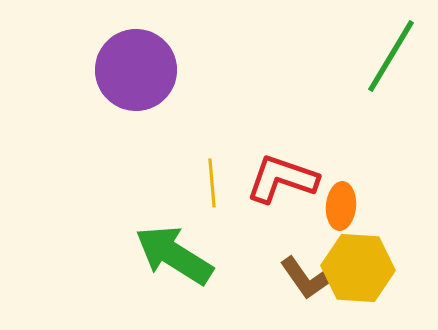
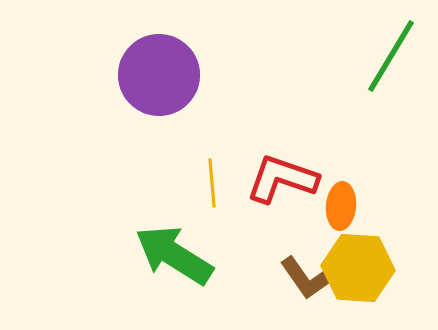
purple circle: moved 23 px right, 5 px down
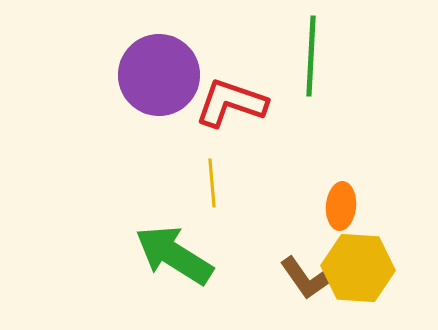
green line: moved 80 px left; rotated 28 degrees counterclockwise
red L-shape: moved 51 px left, 76 px up
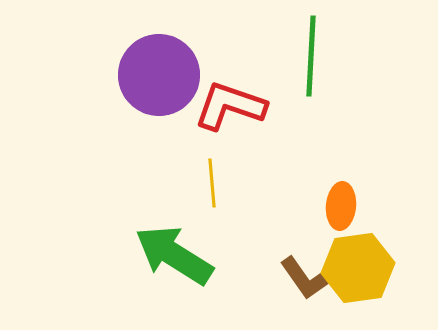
red L-shape: moved 1 px left, 3 px down
yellow hexagon: rotated 12 degrees counterclockwise
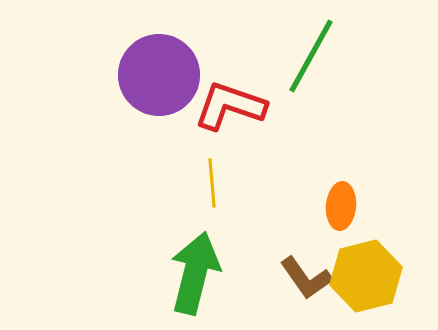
green line: rotated 26 degrees clockwise
green arrow: moved 21 px right, 18 px down; rotated 72 degrees clockwise
yellow hexagon: moved 8 px right, 8 px down; rotated 6 degrees counterclockwise
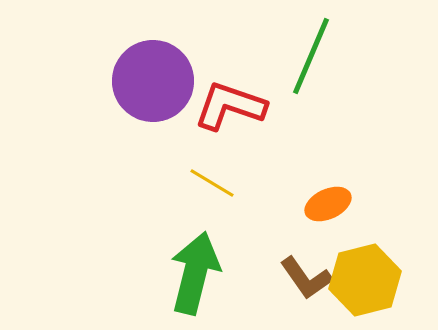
green line: rotated 6 degrees counterclockwise
purple circle: moved 6 px left, 6 px down
yellow line: rotated 54 degrees counterclockwise
orange ellipse: moved 13 px left, 2 px up; rotated 60 degrees clockwise
yellow hexagon: moved 1 px left, 4 px down
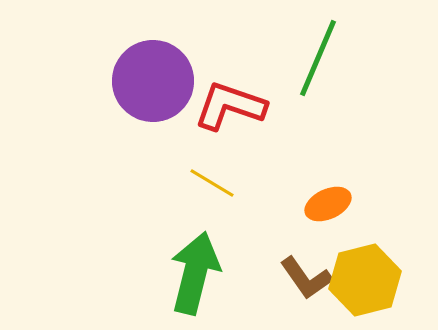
green line: moved 7 px right, 2 px down
